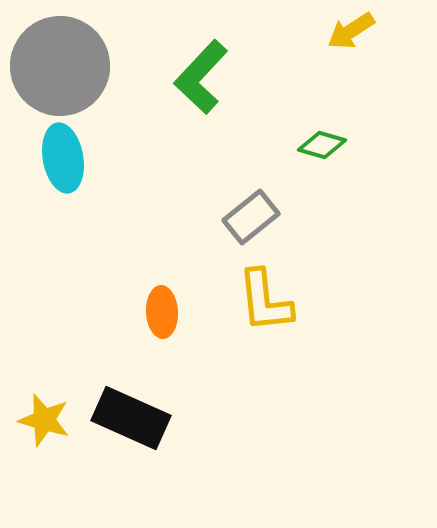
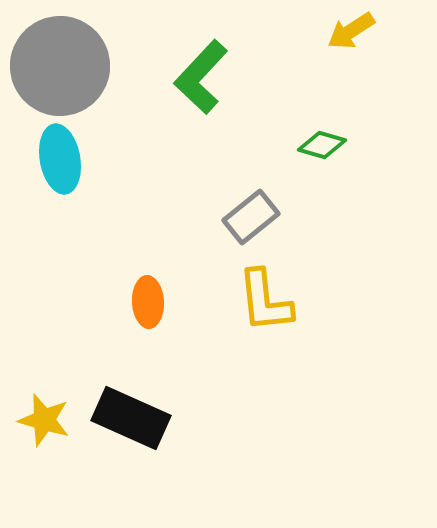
cyan ellipse: moved 3 px left, 1 px down
orange ellipse: moved 14 px left, 10 px up
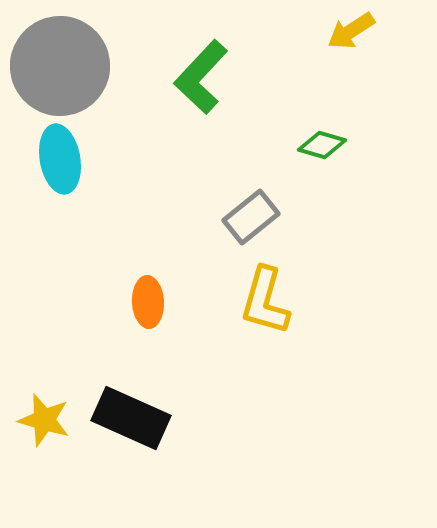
yellow L-shape: rotated 22 degrees clockwise
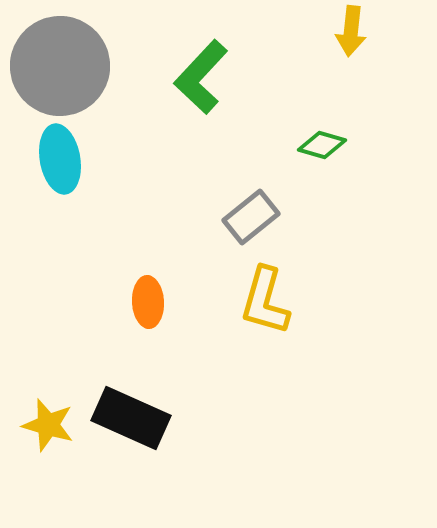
yellow arrow: rotated 51 degrees counterclockwise
yellow star: moved 4 px right, 5 px down
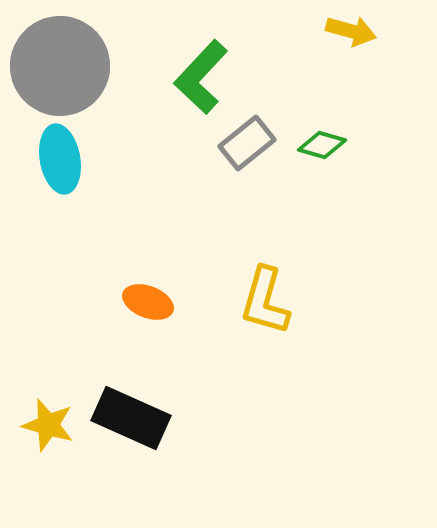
yellow arrow: rotated 81 degrees counterclockwise
gray rectangle: moved 4 px left, 74 px up
orange ellipse: rotated 66 degrees counterclockwise
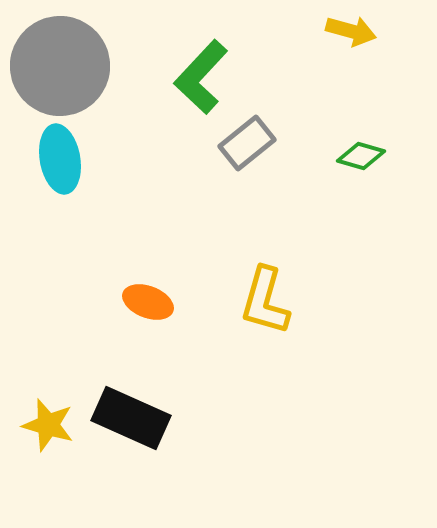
green diamond: moved 39 px right, 11 px down
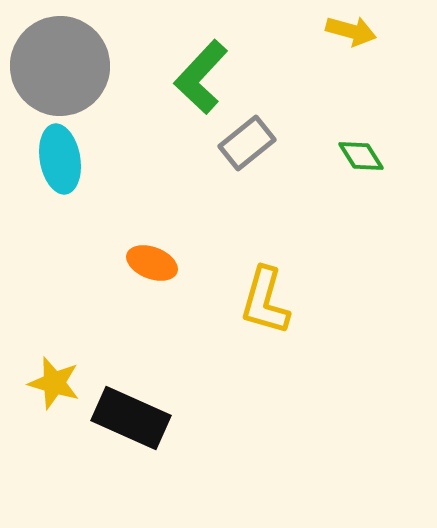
green diamond: rotated 42 degrees clockwise
orange ellipse: moved 4 px right, 39 px up
yellow star: moved 6 px right, 42 px up
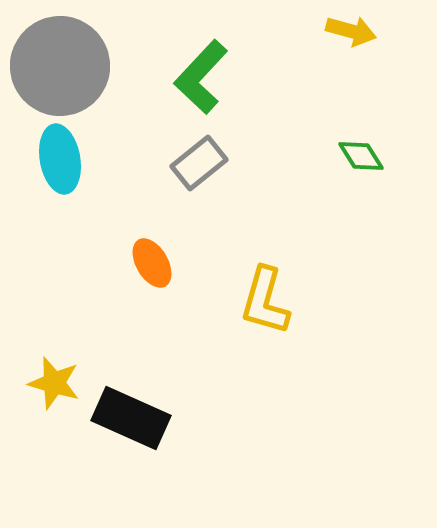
gray rectangle: moved 48 px left, 20 px down
orange ellipse: rotated 39 degrees clockwise
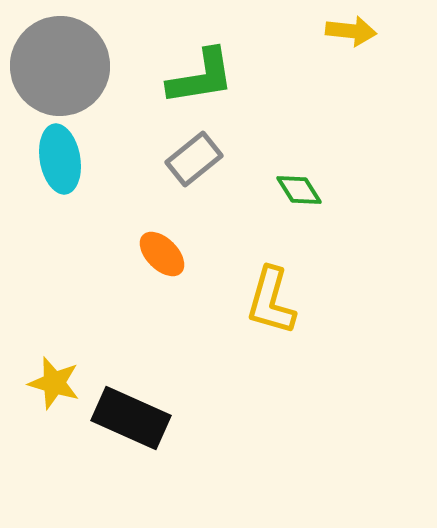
yellow arrow: rotated 9 degrees counterclockwise
green L-shape: rotated 142 degrees counterclockwise
green diamond: moved 62 px left, 34 px down
gray rectangle: moved 5 px left, 4 px up
orange ellipse: moved 10 px right, 9 px up; rotated 15 degrees counterclockwise
yellow L-shape: moved 6 px right
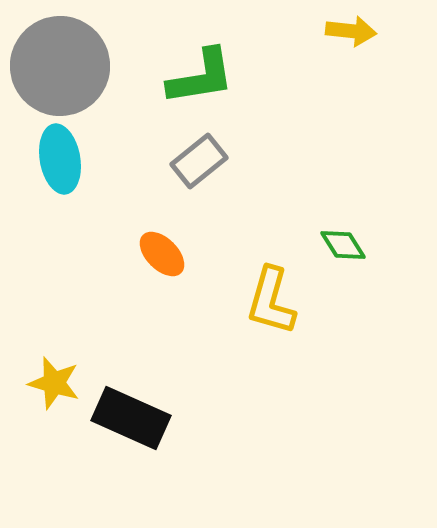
gray rectangle: moved 5 px right, 2 px down
green diamond: moved 44 px right, 55 px down
